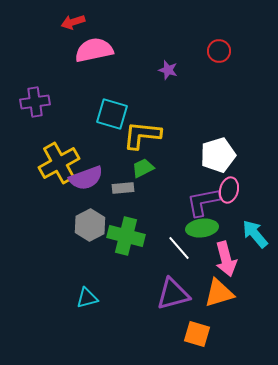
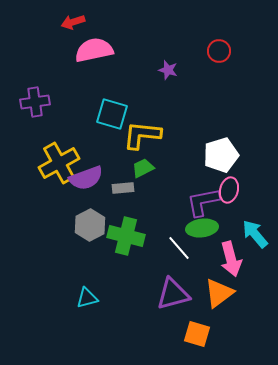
white pentagon: moved 3 px right
pink arrow: moved 5 px right
orange triangle: rotated 20 degrees counterclockwise
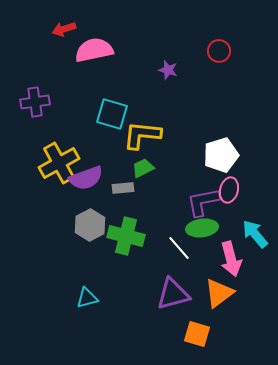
red arrow: moved 9 px left, 7 px down
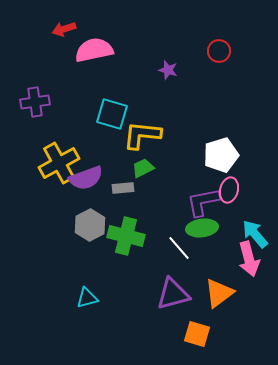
pink arrow: moved 18 px right
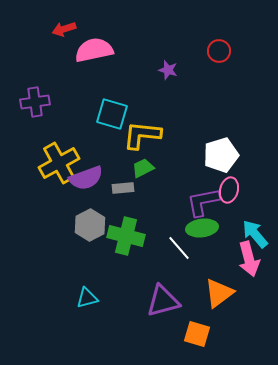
purple triangle: moved 10 px left, 7 px down
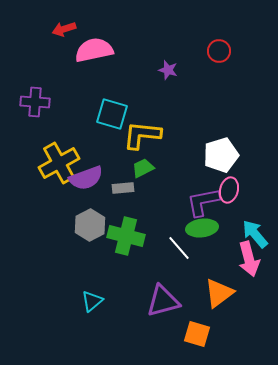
purple cross: rotated 12 degrees clockwise
cyan triangle: moved 5 px right, 3 px down; rotated 25 degrees counterclockwise
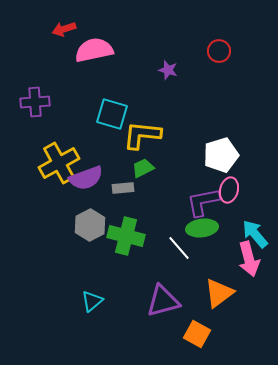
purple cross: rotated 8 degrees counterclockwise
orange square: rotated 12 degrees clockwise
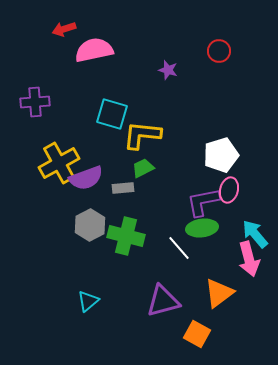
cyan triangle: moved 4 px left
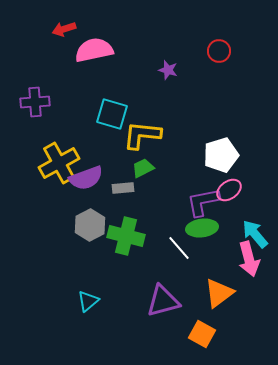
pink ellipse: rotated 40 degrees clockwise
orange square: moved 5 px right
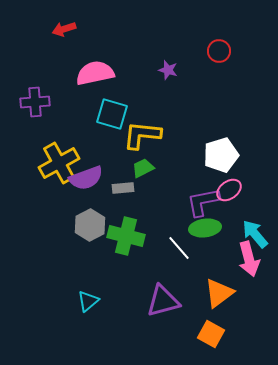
pink semicircle: moved 1 px right, 23 px down
green ellipse: moved 3 px right
orange square: moved 9 px right
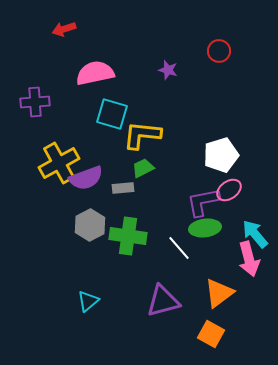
green cross: moved 2 px right; rotated 6 degrees counterclockwise
